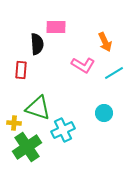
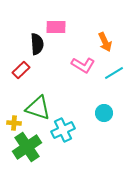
red rectangle: rotated 42 degrees clockwise
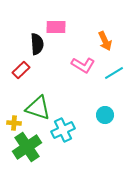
orange arrow: moved 1 px up
cyan circle: moved 1 px right, 2 px down
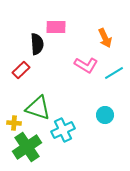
orange arrow: moved 3 px up
pink L-shape: moved 3 px right
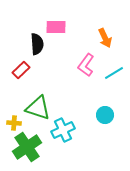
pink L-shape: rotated 95 degrees clockwise
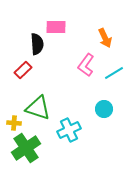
red rectangle: moved 2 px right
cyan circle: moved 1 px left, 6 px up
cyan cross: moved 6 px right
green cross: moved 1 px left, 1 px down
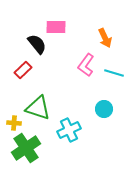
black semicircle: rotated 35 degrees counterclockwise
cyan line: rotated 48 degrees clockwise
